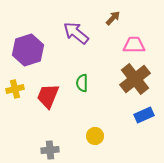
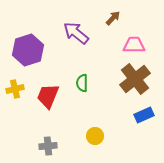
gray cross: moved 2 px left, 4 px up
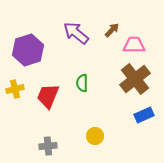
brown arrow: moved 1 px left, 12 px down
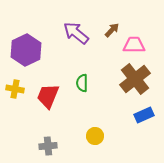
purple hexagon: moved 2 px left; rotated 8 degrees counterclockwise
yellow cross: rotated 24 degrees clockwise
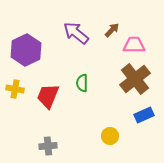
yellow circle: moved 15 px right
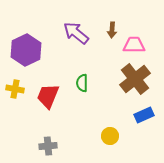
brown arrow: rotated 140 degrees clockwise
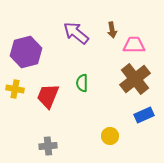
brown arrow: rotated 14 degrees counterclockwise
purple hexagon: moved 2 px down; rotated 12 degrees clockwise
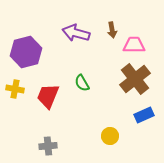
purple arrow: rotated 24 degrees counterclockwise
green semicircle: rotated 30 degrees counterclockwise
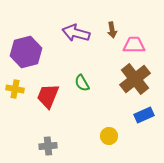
yellow circle: moved 1 px left
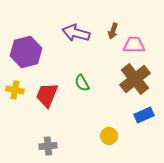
brown arrow: moved 1 px right, 1 px down; rotated 28 degrees clockwise
yellow cross: moved 1 px down
red trapezoid: moved 1 px left, 1 px up
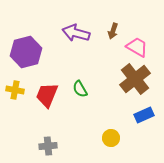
pink trapezoid: moved 3 px right, 2 px down; rotated 30 degrees clockwise
green semicircle: moved 2 px left, 6 px down
yellow circle: moved 2 px right, 2 px down
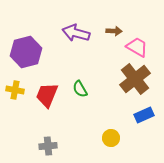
brown arrow: moved 1 px right; rotated 105 degrees counterclockwise
